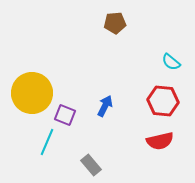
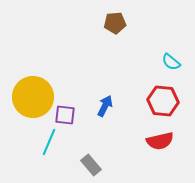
yellow circle: moved 1 px right, 4 px down
purple square: rotated 15 degrees counterclockwise
cyan line: moved 2 px right
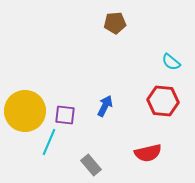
yellow circle: moved 8 px left, 14 px down
red semicircle: moved 12 px left, 12 px down
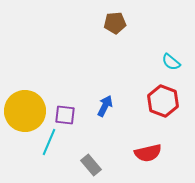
red hexagon: rotated 16 degrees clockwise
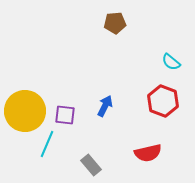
cyan line: moved 2 px left, 2 px down
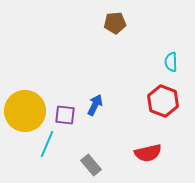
cyan semicircle: rotated 48 degrees clockwise
blue arrow: moved 10 px left, 1 px up
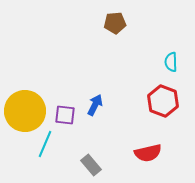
cyan line: moved 2 px left
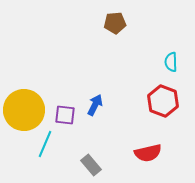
yellow circle: moved 1 px left, 1 px up
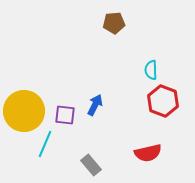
brown pentagon: moved 1 px left
cyan semicircle: moved 20 px left, 8 px down
yellow circle: moved 1 px down
